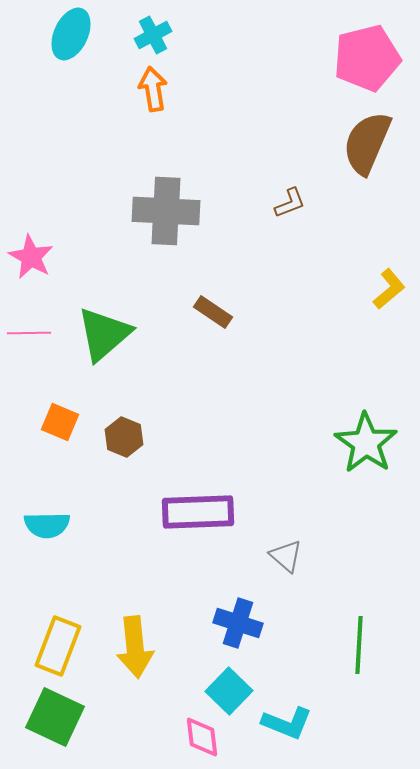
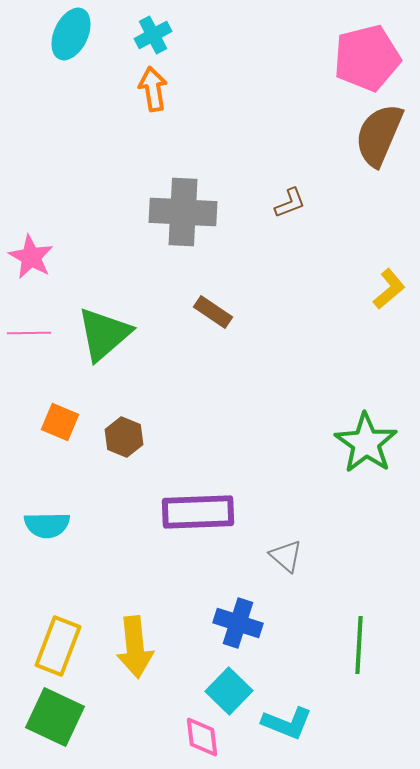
brown semicircle: moved 12 px right, 8 px up
gray cross: moved 17 px right, 1 px down
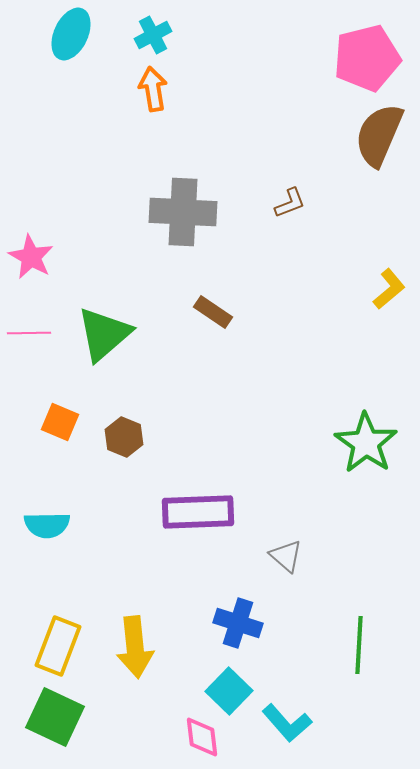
cyan L-shape: rotated 27 degrees clockwise
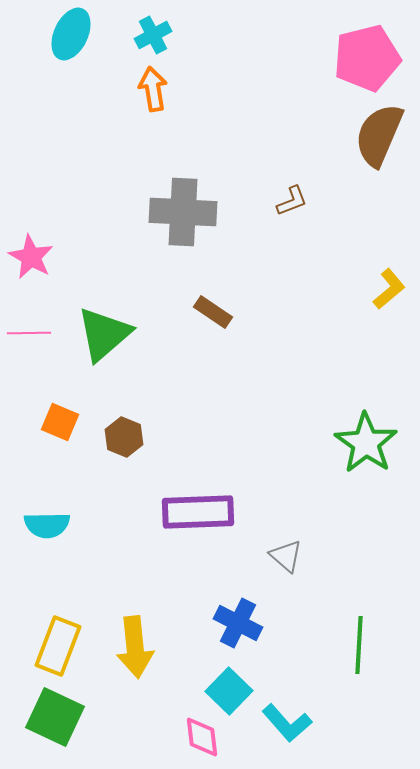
brown L-shape: moved 2 px right, 2 px up
blue cross: rotated 9 degrees clockwise
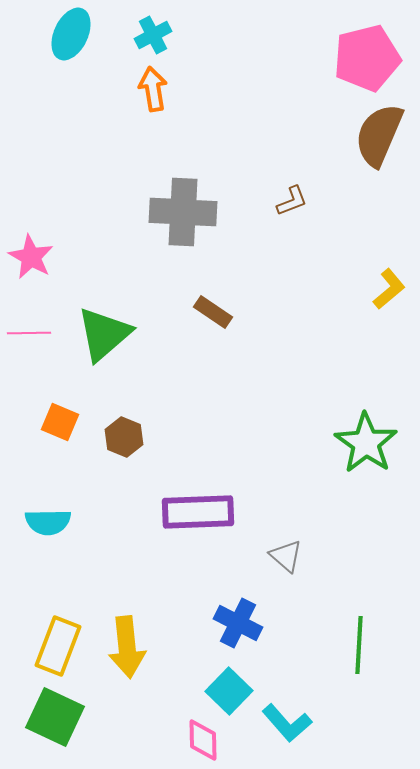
cyan semicircle: moved 1 px right, 3 px up
yellow arrow: moved 8 px left
pink diamond: moved 1 px right, 3 px down; rotated 6 degrees clockwise
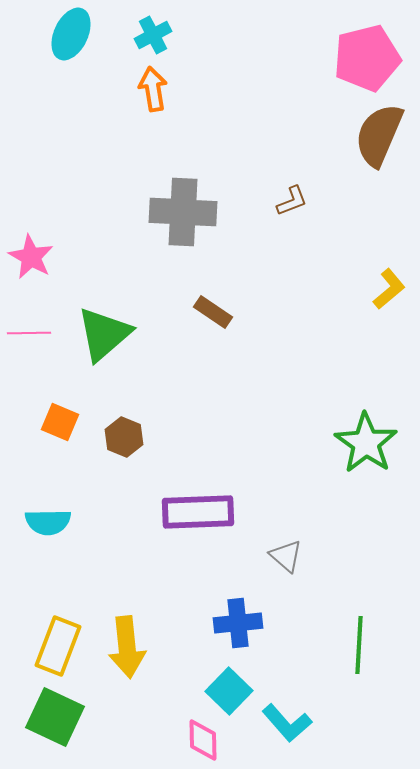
blue cross: rotated 33 degrees counterclockwise
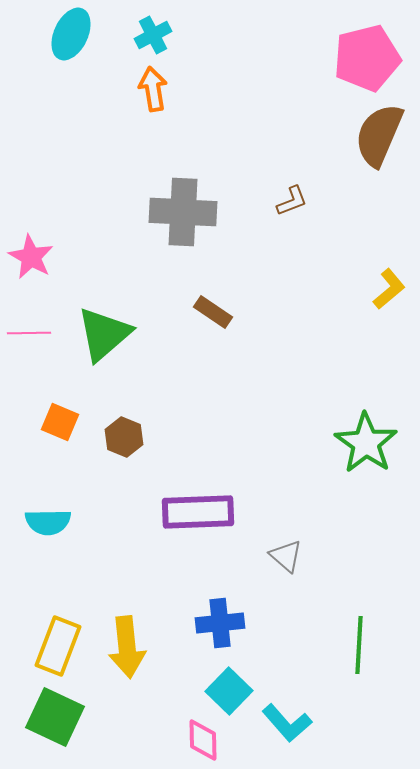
blue cross: moved 18 px left
